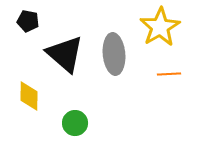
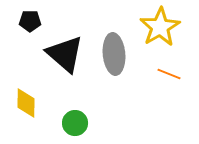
black pentagon: moved 2 px right; rotated 10 degrees counterclockwise
orange line: rotated 25 degrees clockwise
yellow diamond: moved 3 px left, 7 px down
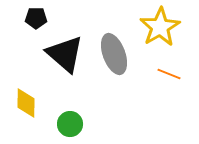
black pentagon: moved 6 px right, 3 px up
gray ellipse: rotated 15 degrees counterclockwise
green circle: moved 5 px left, 1 px down
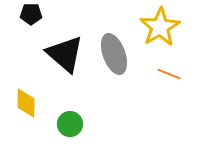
black pentagon: moved 5 px left, 4 px up
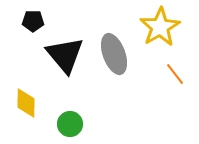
black pentagon: moved 2 px right, 7 px down
black triangle: moved 1 px down; rotated 9 degrees clockwise
orange line: moved 6 px right; rotated 30 degrees clockwise
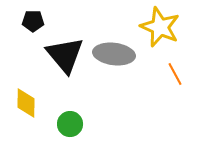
yellow star: rotated 18 degrees counterclockwise
gray ellipse: rotated 63 degrees counterclockwise
orange line: rotated 10 degrees clockwise
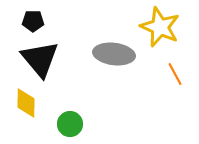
black triangle: moved 25 px left, 4 px down
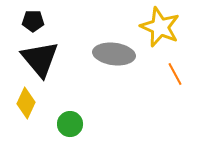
yellow diamond: rotated 24 degrees clockwise
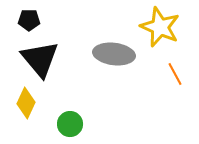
black pentagon: moved 4 px left, 1 px up
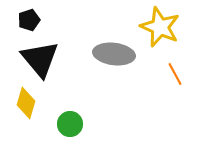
black pentagon: rotated 20 degrees counterclockwise
yellow diamond: rotated 8 degrees counterclockwise
